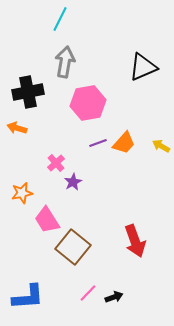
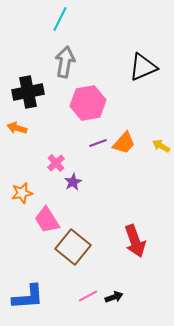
pink line: moved 3 px down; rotated 18 degrees clockwise
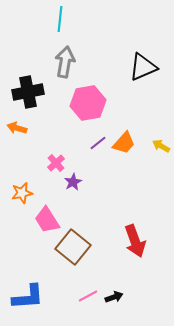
cyan line: rotated 20 degrees counterclockwise
purple line: rotated 18 degrees counterclockwise
